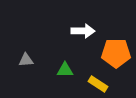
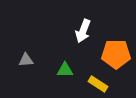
white arrow: rotated 110 degrees clockwise
orange pentagon: moved 1 px down
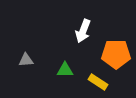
yellow rectangle: moved 2 px up
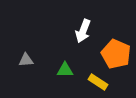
orange pentagon: rotated 24 degrees clockwise
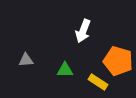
orange pentagon: moved 2 px right, 7 px down; rotated 8 degrees counterclockwise
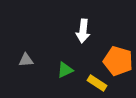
white arrow: rotated 15 degrees counterclockwise
green triangle: rotated 24 degrees counterclockwise
yellow rectangle: moved 1 px left, 1 px down
